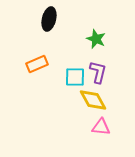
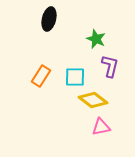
orange rectangle: moved 4 px right, 12 px down; rotated 35 degrees counterclockwise
purple L-shape: moved 12 px right, 6 px up
yellow diamond: rotated 24 degrees counterclockwise
pink triangle: rotated 18 degrees counterclockwise
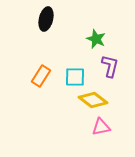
black ellipse: moved 3 px left
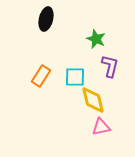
yellow diamond: rotated 40 degrees clockwise
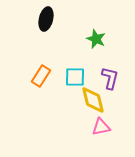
purple L-shape: moved 12 px down
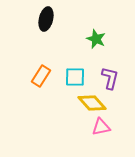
yellow diamond: moved 1 px left, 3 px down; rotated 28 degrees counterclockwise
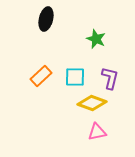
orange rectangle: rotated 15 degrees clockwise
yellow diamond: rotated 28 degrees counterclockwise
pink triangle: moved 4 px left, 5 px down
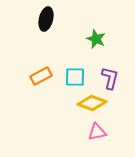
orange rectangle: rotated 15 degrees clockwise
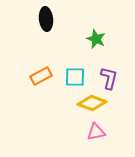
black ellipse: rotated 20 degrees counterclockwise
purple L-shape: moved 1 px left
pink triangle: moved 1 px left
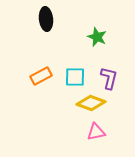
green star: moved 1 px right, 2 px up
yellow diamond: moved 1 px left
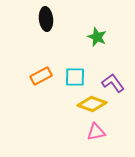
purple L-shape: moved 4 px right, 5 px down; rotated 50 degrees counterclockwise
yellow diamond: moved 1 px right, 1 px down
